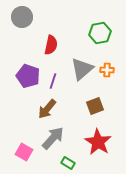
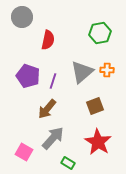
red semicircle: moved 3 px left, 5 px up
gray triangle: moved 3 px down
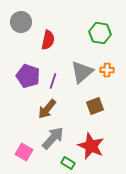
gray circle: moved 1 px left, 5 px down
green hexagon: rotated 20 degrees clockwise
red star: moved 7 px left, 4 px down; rotated 8 degrees counterclockwise
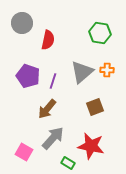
gray circle: moved 1 px right, 1 px down
brown square: moved 1 px down
red star: rotated 12 degrees counterclockwise
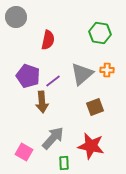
gray circle: moved 6 px left, 6 px up
gray triangle: moved 2 px down
purple line: rotated 35 degrees clockwise
brown arrow: moved 5 px left, 7 px up; rotated 45 degrees counterclockwise
green rectangle: moved 4 px left; rotated 56 degrees clockwise
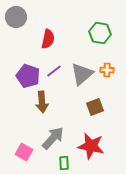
red semicircle: moved 1 px up
purple line: moved 1 px right, 10 px up
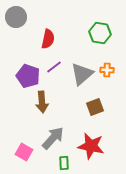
purple line: moved 4 px up
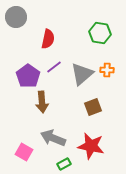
purple pentagon: rotated 15 degrees clockwise
brown square: moved 2 px left
gray arrow: rotated 110 degrees counterclockwise
green rectangle: moved 1 px down; rotated 64 degrees clockwise
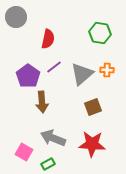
red star: moved 1 px right, 2 px up; rotated 8 degrees counterclockwise
green rectangle: moved 16 px left
